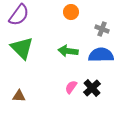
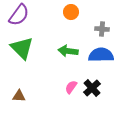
gray cross: rotated 16 degrees counterclockwise
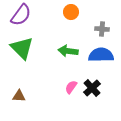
purple semicircle: moved 2 px right
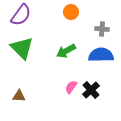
green arrow: moved 2 px left; rotated 36 degrees counterclockwise
black cross: moved 1 px left, 2 px down
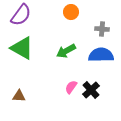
green triangle: rotated 15 degrees counterclockwise
